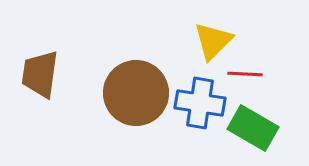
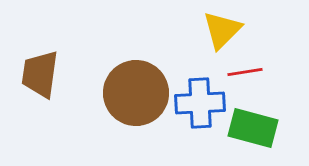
yellow triangle: moved 9 px right, 11 px up
red line: moved 2 px up; rotated 12 degrees counterclockwise
blue cross: rotated 12 degrees counterclockwise
green rectangle: rotated 15 degrees counterclockwise
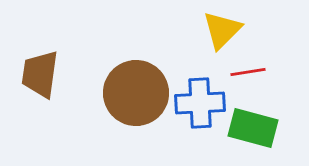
red line: moved 3 px right
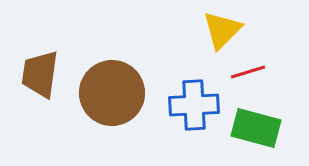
red line: rotated 8 degrees counterclockwise
brown circle: moved 24 px left
blue cross: moved 6 px left, 2 px down
green rectangle: moved 3 px right
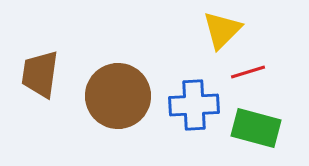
brown circle: moved 6 px right, 3 px down
